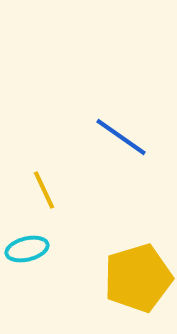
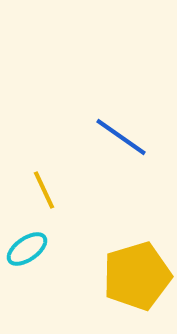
cyan ellipse: rotated 21 degrees counterclockwise
yellow pentagon: moved 1 px left, 2 px up
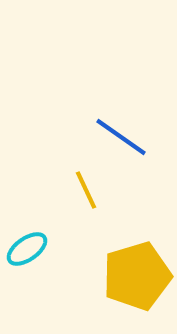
yellow line: moved 42 px right
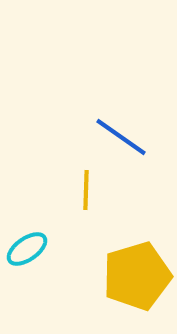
yellow line: rotated 27 degrees clockwise
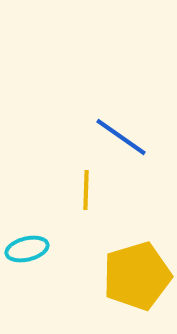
cyan ellipse: rotated 21 degrees clockwise
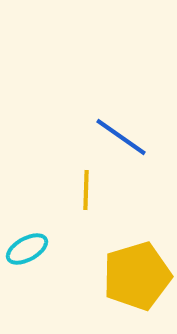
cyan ellipse: rotated 15 degrees counterclockwise
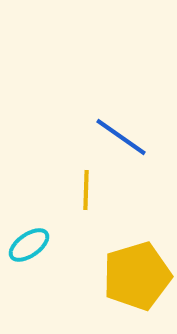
cyan ellipse: moved 2 px right, 4 px up; rotated 6 degrees counterclockwise
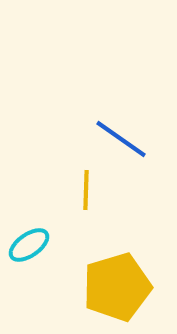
blue line: moved 2 px down
yellow pentagon: moved 20 px left, 11 px down
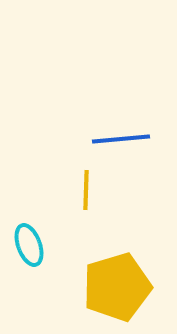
blue line: rotated 40 degrees counterclockwise
cyan ellipse: rotated 75 degrees counterclockwise
